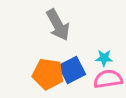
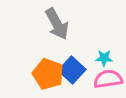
gray arrow: moved 1 px left, 1 px up
blue square: rotated 20 degrees counterclockwise
orange pentagon: rotated 12 degrees clockwise
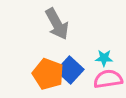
blue square: moved 2 px left
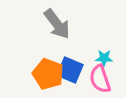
gray arrow: rotated 8 degrees counterclockwise
blue square: rotated 20 degrees counterclockwise
pink semicircle: moved 8 px left; rotated 100 degrees counterclockwise
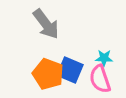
gray arrow: moved 11 px left
